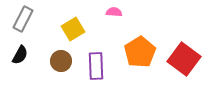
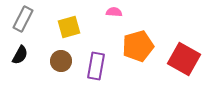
yellow square: moved 4 px left, 2 px up; rotated 15 degrees clockwise
orange pentagon: moved 2 px left, 6 px up; rotated 16 degrees clockwise
red square: rotated 8 degrees counterclockwise
purple rectangle: rotated 12 degrees clockwise
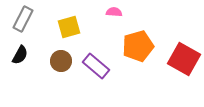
purple rectangle: rotated 60 degrees counterclockwise
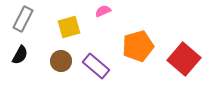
pink semicircle: moved 11 px left, 1 px up; rotated 28 degrees counterclockwise
red square: rotated 12 degrees clockwise
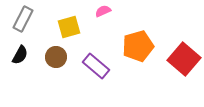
brown circle: moved 5 px left, 4 px up
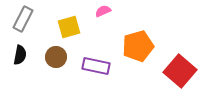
black semicircle: rotated 18 degrees counterclockwise
red square: moved 4 px left, 12 px down
purple rectangle: rotated 28 degrees counterclockwise
